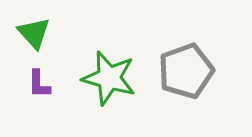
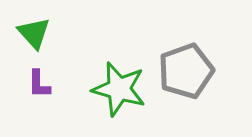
green star: moved 10 px right, 11 px down
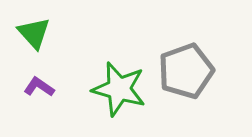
purple L-shape: moved 3 px down; rotated 124 degrees clockwise
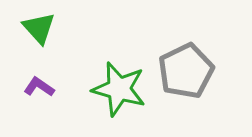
green triangle: moved 5 px right, 5 px up
gray pentagon: rotated 6 degrees counterclockwise
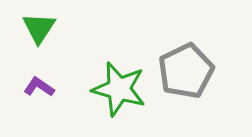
green triangle: rotated 15 degrees clockwise
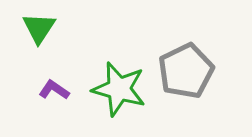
purple L-shape: moved 15 px right, 3 px down
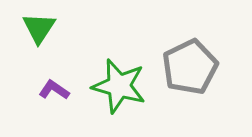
gray pentagon: moved 4 px right, 4 px up
green star: moved 3 px up
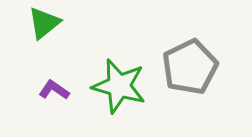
green triangle: moved 5 px right, 5 px up; rotated 18 degrees clockwise
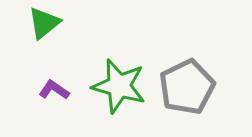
gray pentagon: moved 3 px left, 20 px down
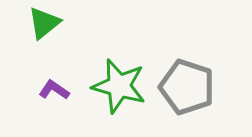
gray pentagon: rotated 28 degrees counterclockwise
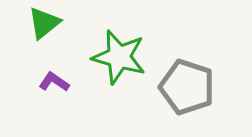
green star: moved 29 px up
purple L-shape: moved 8 px up
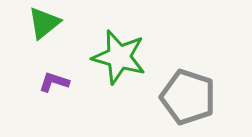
purple L-shape: rotated 16 degrees counterclockwise
gray pentagon: moved 1 px right, 10 px down
